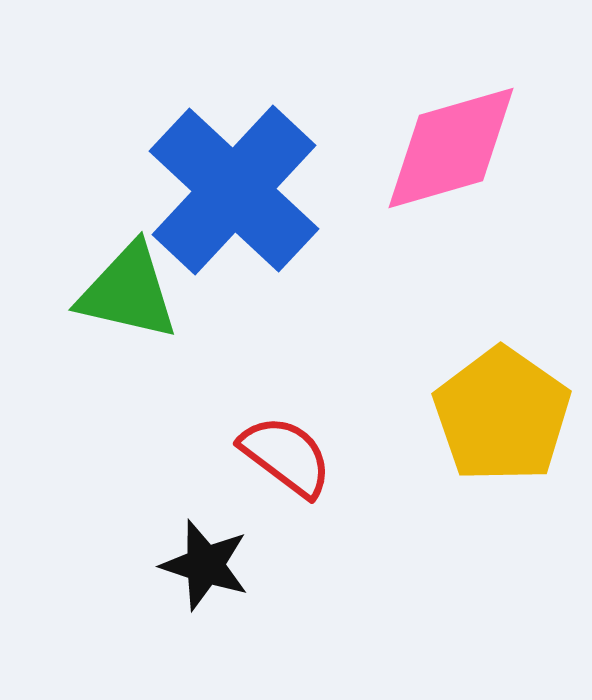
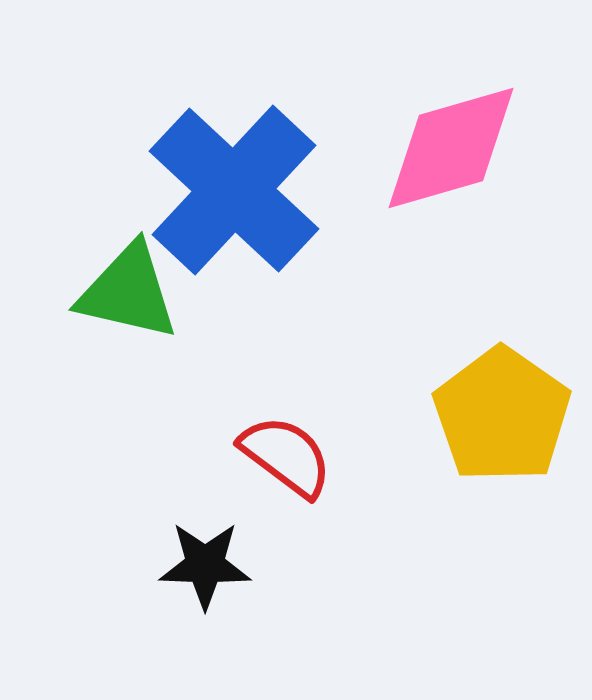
black star: rotated 16 degrees counterclockwise
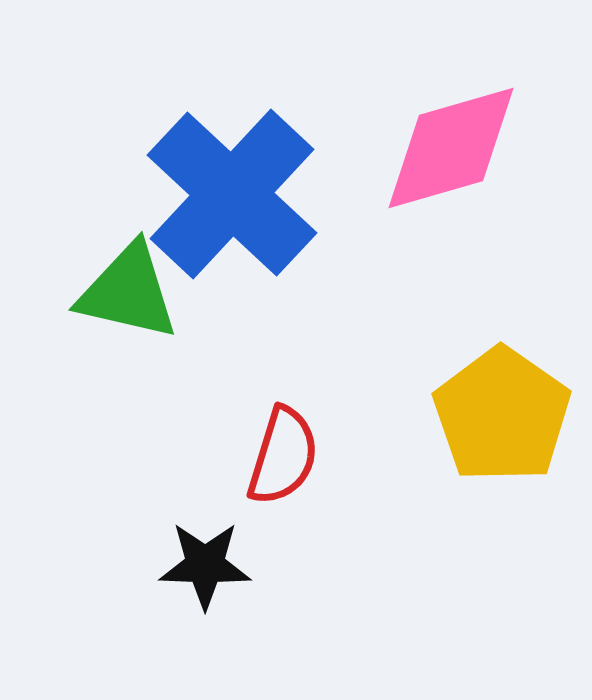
blue cross: moved 2 px left, 4 px down
red semicircle: moved 3 px left; rotated 70 degrees clockwise
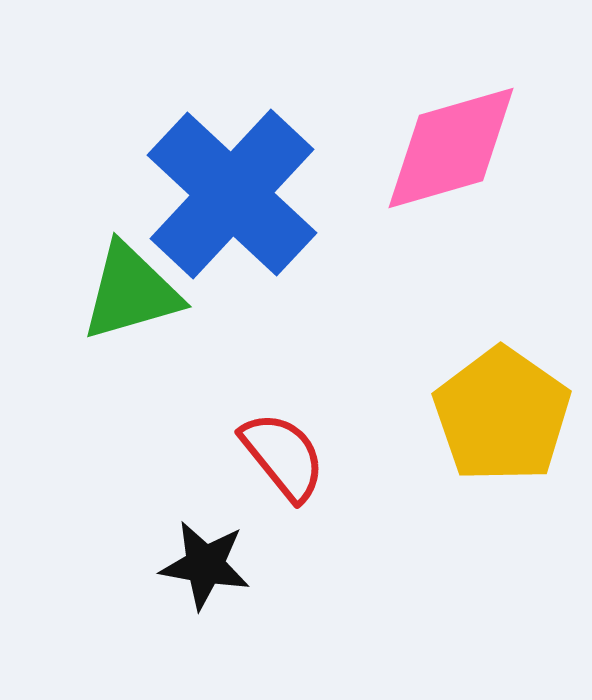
green triangle: moved 3 px right; rotated 29 degrees counterclockwise
red semicircle: rotated 56 degrees counterclockwise
black star: rotated 8 degrees clockwise
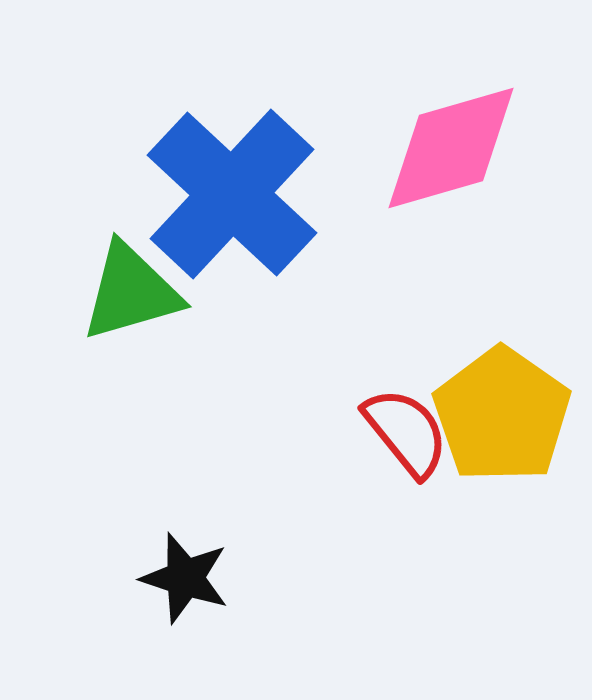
red semicircle: moved 123 px right, 24 px up
black star: moved 20 px left, 13 px down; rotated 8 degrees clockwise
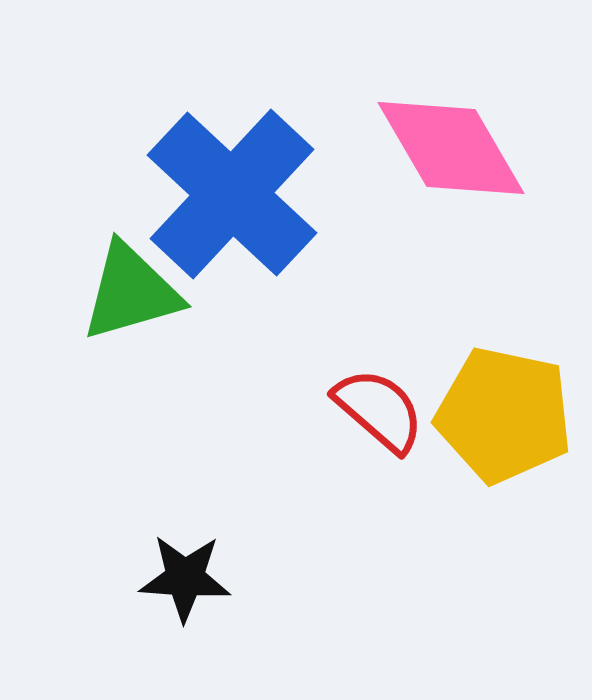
pink diamond: rotated 76 degrees clockwise
yellow pentagon: moved 2 px right; rotated 23 degrees counterclockwise
red semicircle: moved 27 px left, 22 px up; rotated 10 degrees counterclockwise
black star: rotated 14 degrees counterclockwise
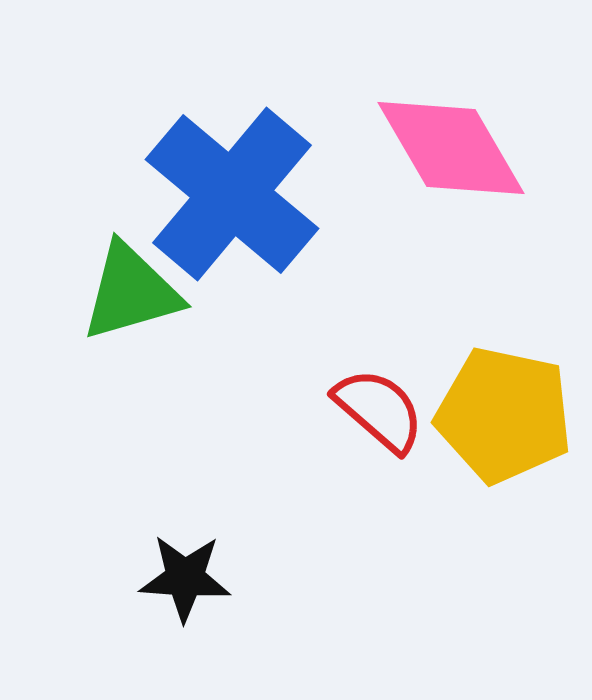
blue cross: rotated 3 degrees counterclockwise
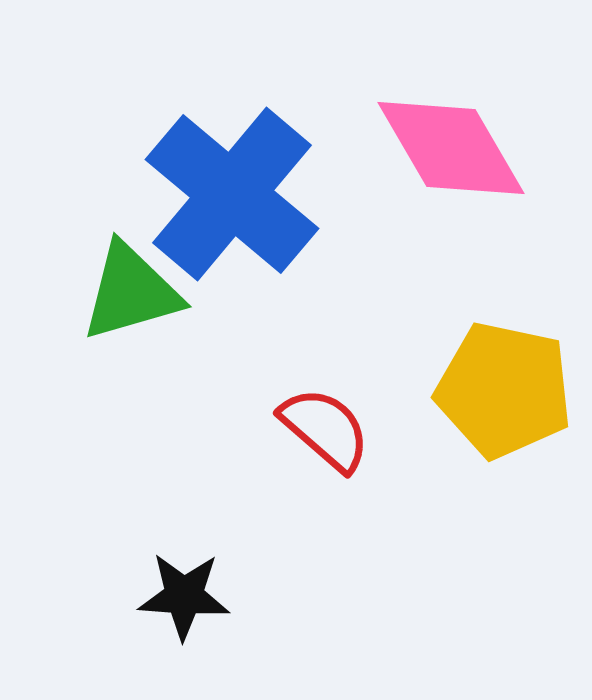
red semicircle: moved 54 px left, 19 px down
yellow pentagon: moved 25 px up
black star: moved 1 px left, 18 px down
